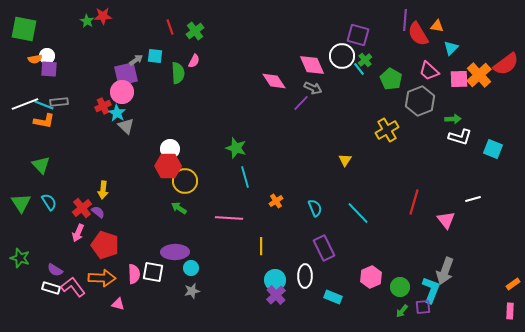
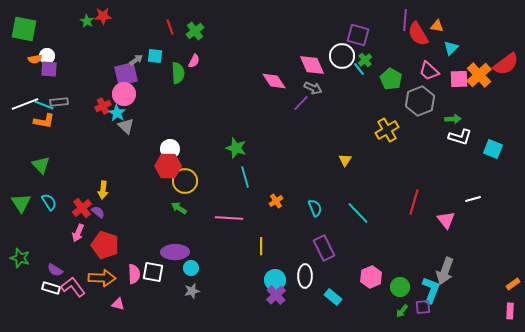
pink circle at (122, 92): moved 2 px right, 2 px down
cyan rectangle at (333, 297): rotated 18 degrees clockwise
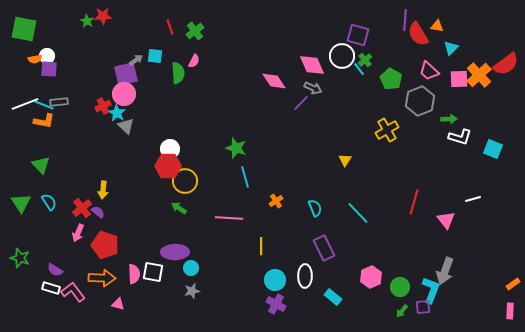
green arrow at (453, 119): moved 4 px left
pink L-shape at (73, 287): moved 5 px down
purple cross at (276, 295): moved 9 px down; rotated 18 degrees counterclockwise
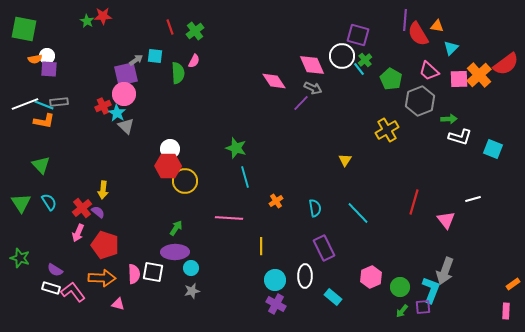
green arrow at (179, 208): moved 3 px left, 20 px down; rotated 91 degrees clockwise
cyan semicircle at (315, 208): rotated 12 degrees clockwise
pink rectangle at (510, 311): moved 4 px left
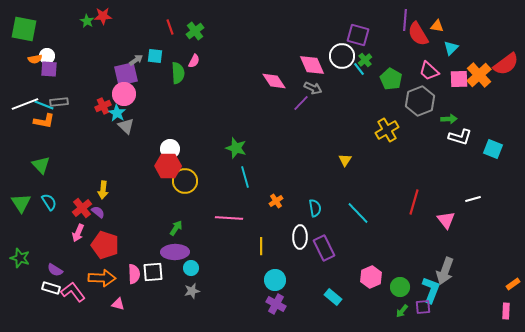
white square at (153, 272): rotated 15 degrees counterclockwise
white ellipse at (305, 276): moved 5 px left, 39 px up
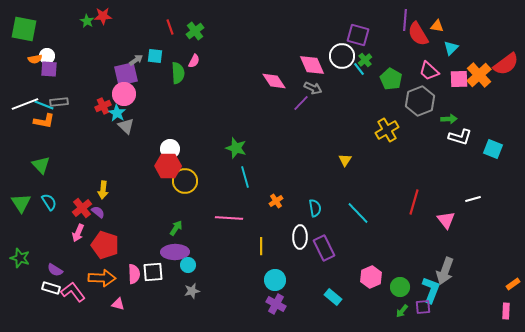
cyan circle at (191, 268): moved 3 px left, 3 px up
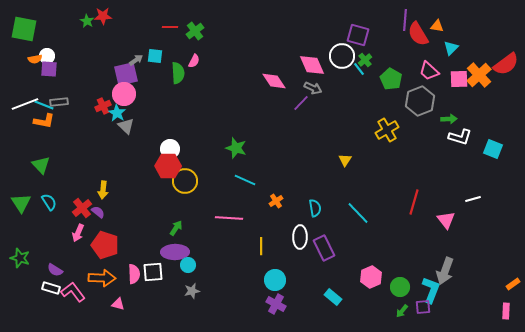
red line at (170, 27): rotated 70 degrees counterclockwise
cyan line at (245, 177): moved 3 px down; rotated 50 degrees counterclockwise
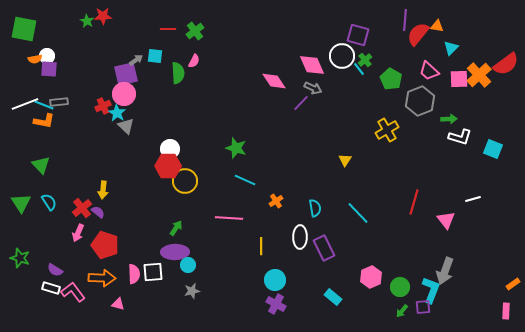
red line at (170, 27): moved 2 px left, 2 px down
red semicircle at (418, 34): rotated 70 degrees clockwise
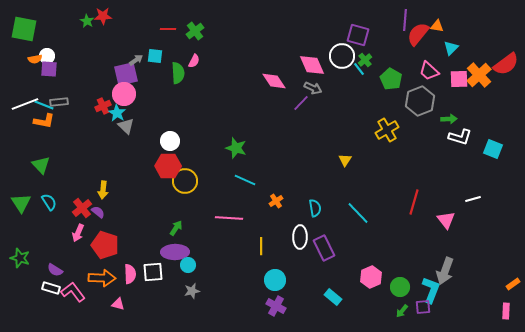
white circle at (170, 149): moved 8 px up
pink semicircle at (134, 274): moved 4 px left
purple cross at (276, 304): moved 2 px down
